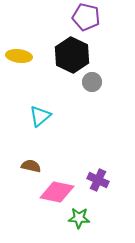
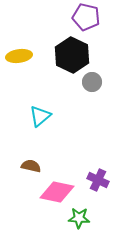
yellow ellipse: rotated 15 degrees counterclockwise
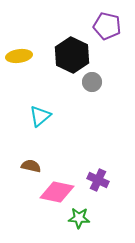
purple pentagon: moved 21 px right, 9 px down
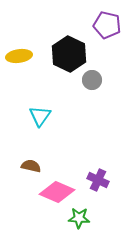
purple pentagon: moved 1 px up
black hexagon: moved 3 px left, 1 px up
gray circle: moved 2 px up
cyan triangle: rotated 15 degrees counterclockwise
pink diamond: rotated 12 degrees clockwise
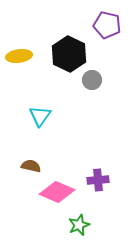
purple cross: rotated 30 degrees counterclockwise
green star: moved 7 px down; rotated 25 degrees counterclockwise
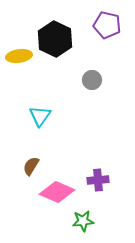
black hexagon: moved 14 px left, 15 px up
brown semicircle: rotated 72 degrees counterclockwise
green star: moved 4 px right, 4 px up; rotated 15 degrees clockwise
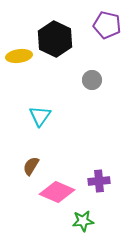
purple cross: moved 1 px right, 1 px down
